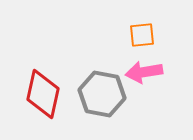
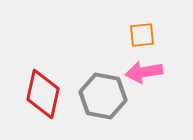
gray hexagon: moved 1 px right, 2 px down
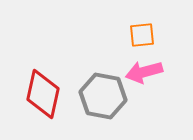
pink arrow: rotated 6 degrees counterclockwise
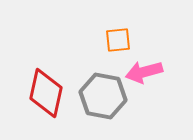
orange square: moved 24 px left, 5 px down
red diamond: moved 3 px right, 1 px up
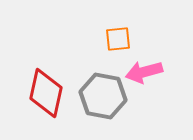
orange square: moved 1 px up
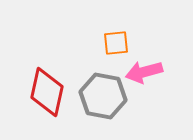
orange square: moved 2 px left, 4 px down
red diamond: moved 1 px right, 1 px up
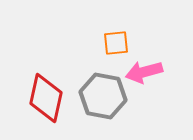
red diamond: moved 1 px left, 6 px down
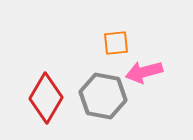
red diamond: rotated 18 degrees clockwise
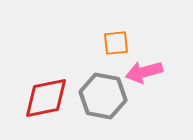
red diamond: rotated 48 degrees clockwise
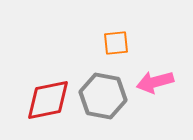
pink arrow: moved 11 px right, 10 px down
red diamond: moved 2 px right, 2 px down
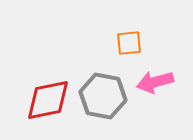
orange square: moved 13 px right
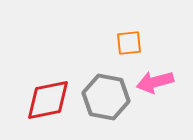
gray hexagon: moved 3 px right, 1 px down
